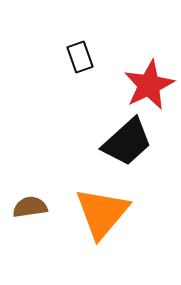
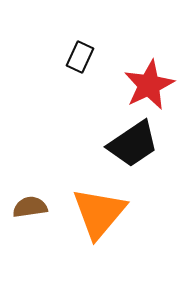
black rectangle: rotated 44 degrees clockwise
black trapezoid: moved 6 px right, 2 px down; rotated 8 degrees clockwise
orange triangle: moved 3 px left
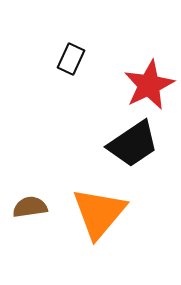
black rectangle: moved 9 px left, 2 px down
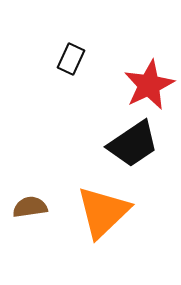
orange triangle: moved 4 px right, 1 px up; rotated 6 degrees clockwise
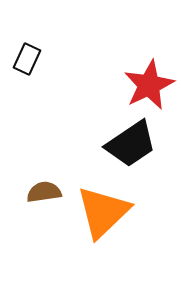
black rectangle: moved 44 px left
black trapezoid: moved 2 px left
brown semicircle: moved 14 px right, 15 px up
